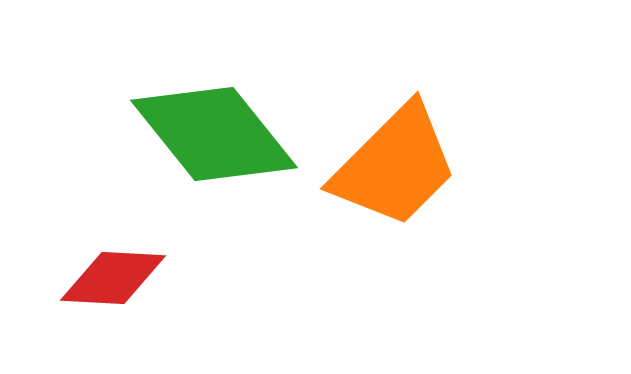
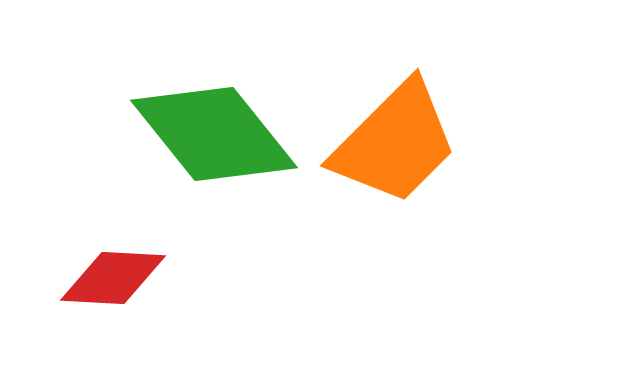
orange trapezoid: moved 23 px up
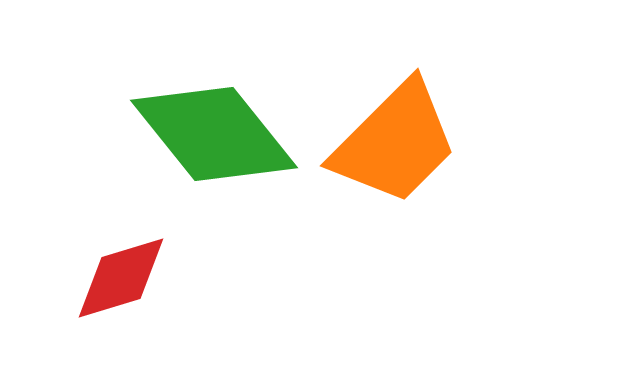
red diamond: moved 8 px right; rotated 20 degrees counterclockwise
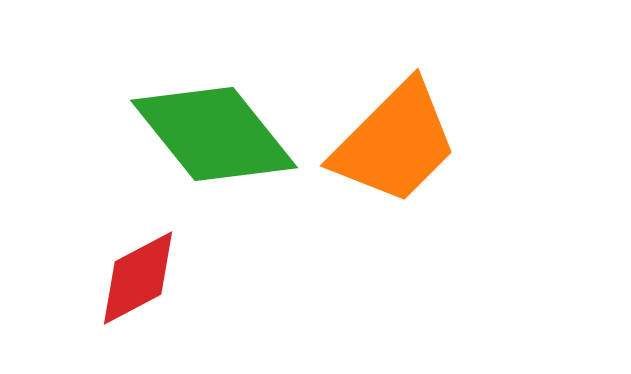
red diamond: moved 17 px right; rotated 11 degrees counterclockwise
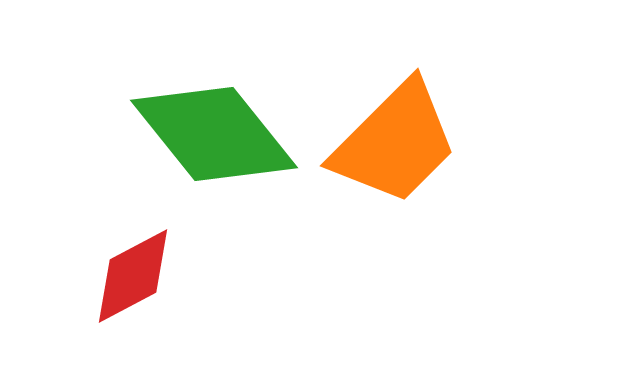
red diamond: moved 5 px left, 2 px up
